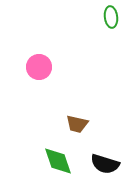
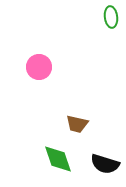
green diamond: moved 2 px up
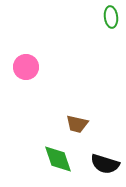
pink circle: moved 13 px left
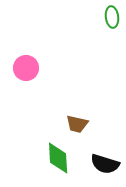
green ellipse: moved 1 px right
pink circle: moved 1 px down
green diamond: moved 1 px up; rotated 16 degrees clockwise
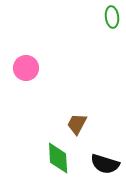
brown trapezoid: rotated 105 degrees clockwise
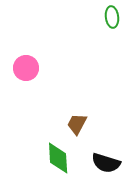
black semicircle: moved 1 px right, 1 px up
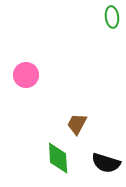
pink circle: moved 7 px down
